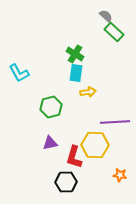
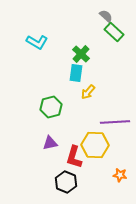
green cross: moved 6 px right; rotated 12 degrees clockwise
cyan L-shape: moved 18 px right, 31 px up; rotated 30 degrees counterclockwise
yellow arrow: rotated 140 degrees clockwise
black hexagon: rotated 25 degrees clockwise
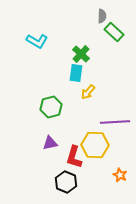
gray semicircle: moved 4 px left; rotated 48 degrees clockwise
cyan L-shape: moved 1 px up
orange star: rotated 16 degrees clockwise
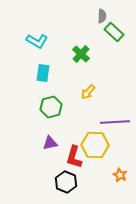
cyan rectangle: moved 33 px left
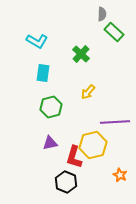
gray semicircle: moved 2 px up
yellow hexagon: moved 2 px left; rotated 16 degrees counterclockwise
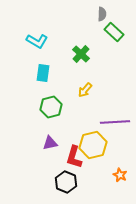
yellow arrow: moved 3 px left, 2 px up
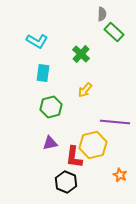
purple line: rotated 8 degrees clockwise
red L-shape: rotated 10 degrees counterclockwise
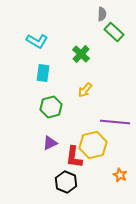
purple triangle: rotated 14 degrees counterclockwise
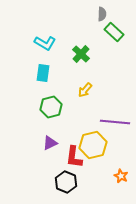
cyan L-shape: moved 8 px right, 2 px down
orange star: moved 1 px right, 1 px down
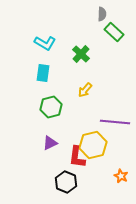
red L-shape: moved 3 px right
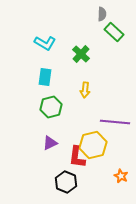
cyan rectangle: moved 2 px right, 4 px down
yellow arrow: rotated 35 degrees counterclockwise
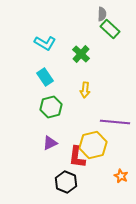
green rectangle: moved 4 px left, 3 px up
cyan rectangle: rotated 42 degrees counterclockwise
